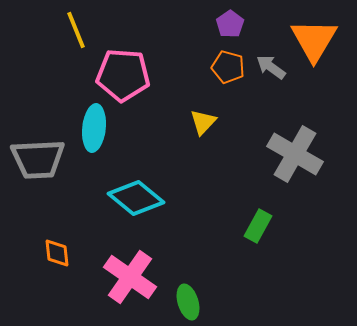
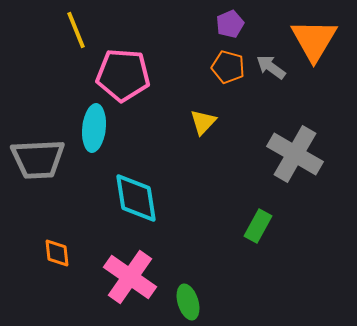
purple pentagon: rotated 12 degrees clockwise
cyan diamond: rotated 42 degrees clockwise
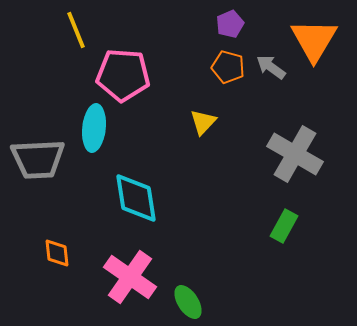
green rectangle: moved 26 px right
green ellipse: rotated 16 degrees counterclockwise
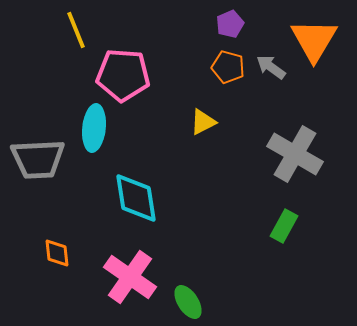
yellow triangle: rotated 20 degrees clockwise
